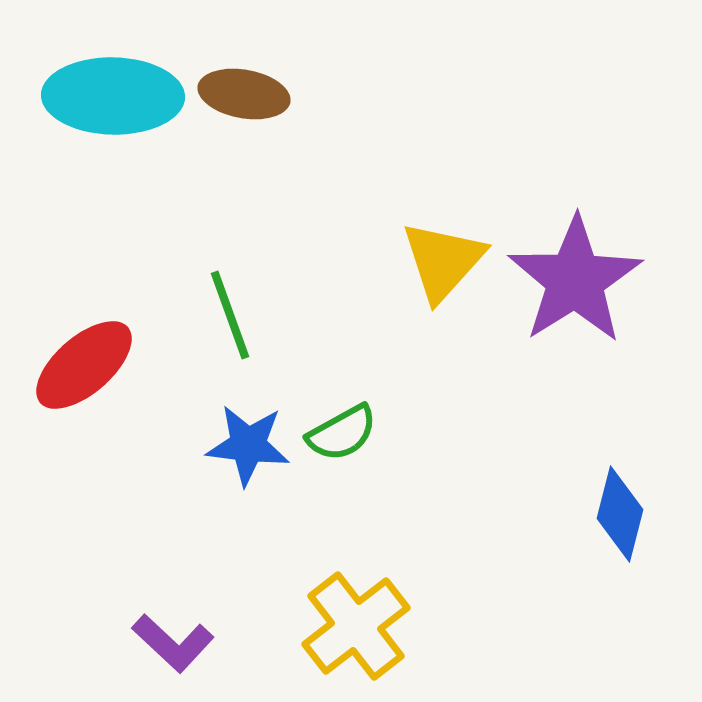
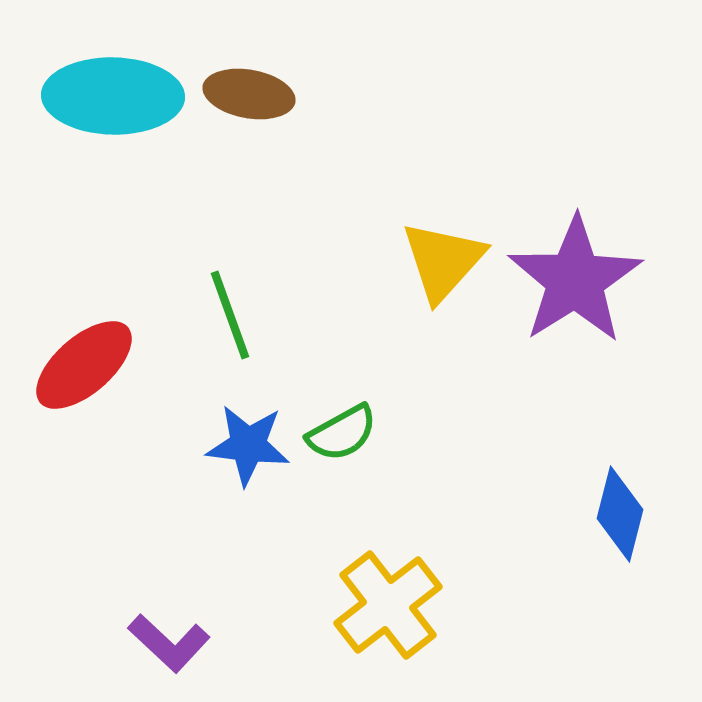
brown ellipse: moved 5 px right
yellow cross: moved 32 px right, 21 px up
purple L-shape: moved 4 px left
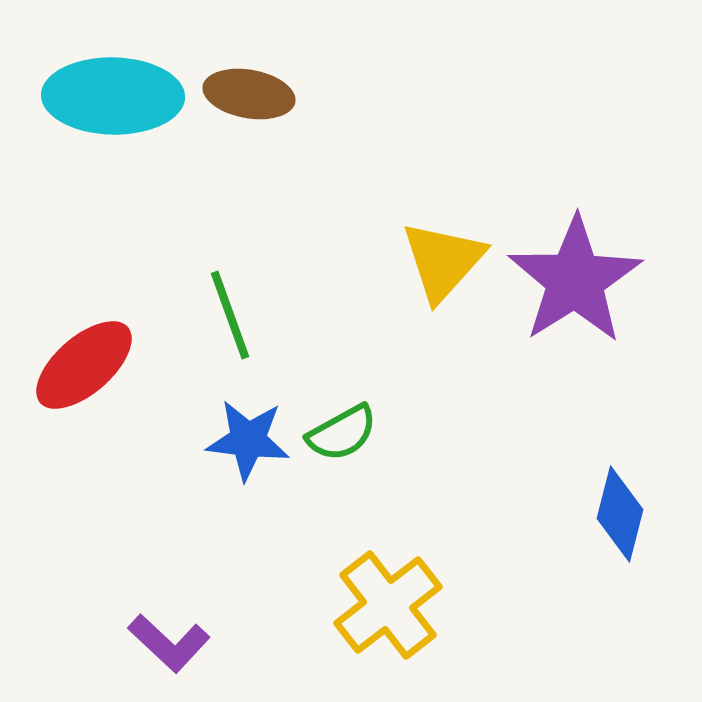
blue star: moved 5 px up
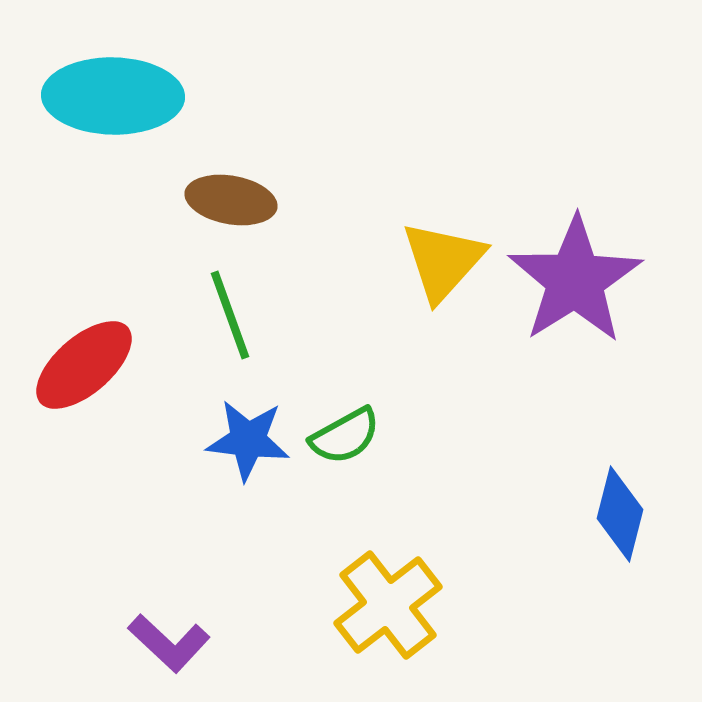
brown ellipse: moved 18 px left, 106 px down
green semicircle: moved 3 px right, 3 px down
